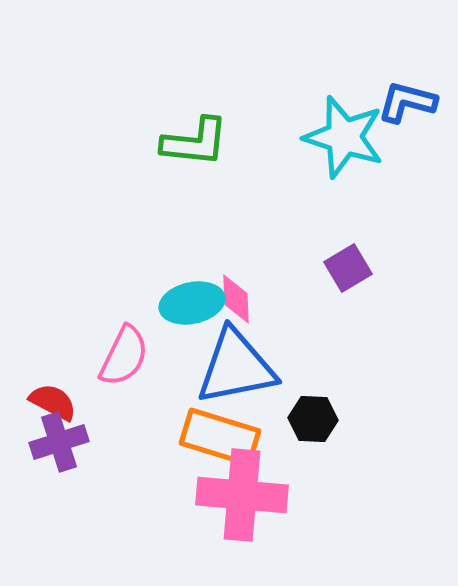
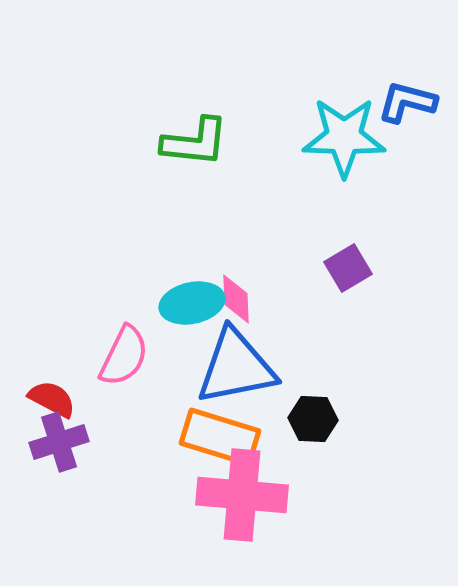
cyan star: rotated 16 degrees counterclockwise
red semicircle: moved 1 px left, 3 px up
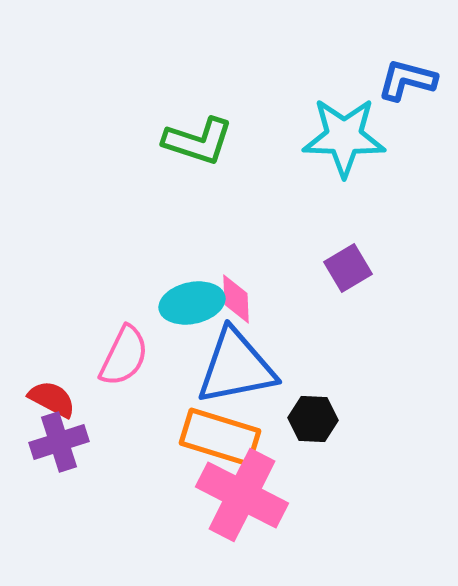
blue L-shape: moved 22 px up
green L-shape: moved 3 px right, 1 px up; rotated 12 degrees clockwise
pink cross: rotated 22 degrees clockwise
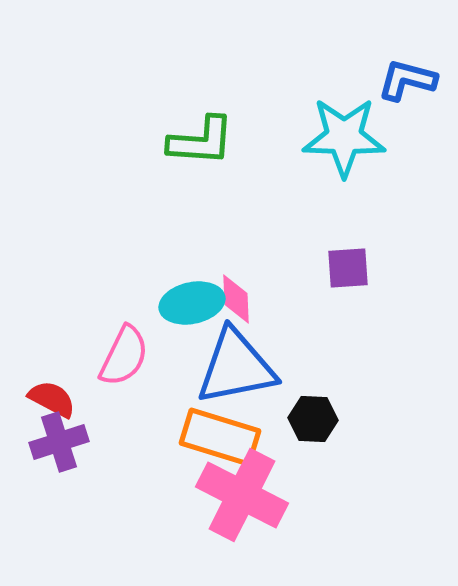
green L-shape: moved 3 px right; rotated 14 degrees counterclockwise
purple square: rotated 27 degrees clockwise
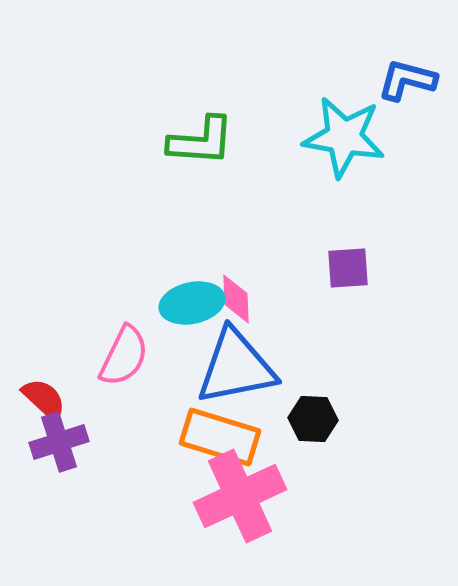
cyan star: rotated 8 degrees clockwise
red semicircle: moved 8 px left; rotated 15 degrees clockwise
pink cross: moved 2 px left, 1 px down; rotated 38 degrees clockwise
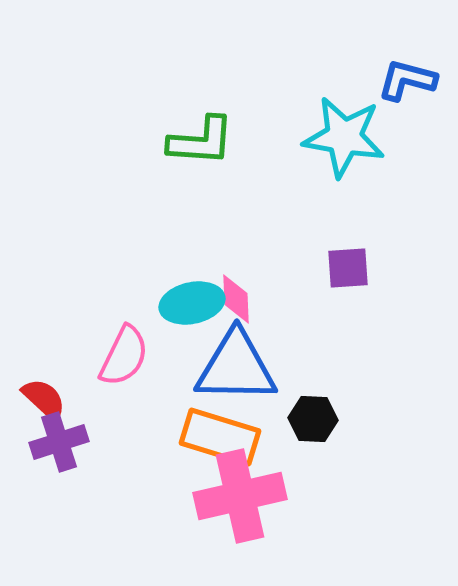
blue triangle: rotated 12 degrees clockwise
pink cross: rotated 12 degrees clockwise
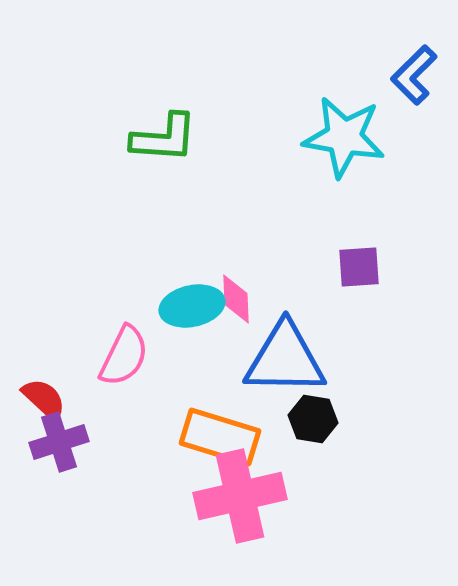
blue L-shape: moved 7 px right, 5 px up; rotated 60 degrees counterclockwise
green L-shape: moved 37 px left, 3 px up
purple square: moved 11 px right, 1 px up
cyan ellipse: moved 3 px down
blue triangle: moved 49 px right, 8 px up
black hexagon: rotated 6 degrees clockwise
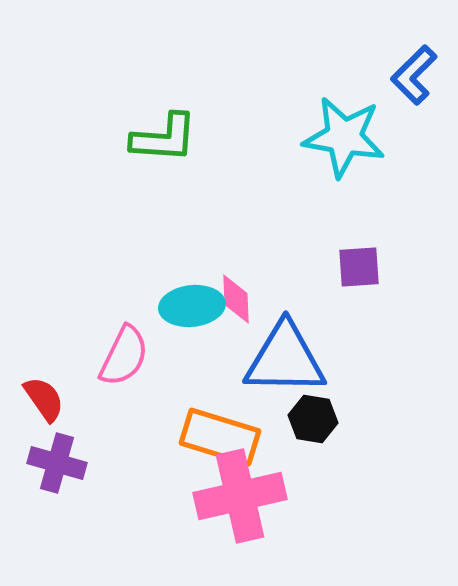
cyan ellipse: rotated 6 degrees clockwise
red semicircle: rotated 12 degrees clockwise
purple cross: moved 2 px left, 21 px down; rotated 34 degrees clockwise
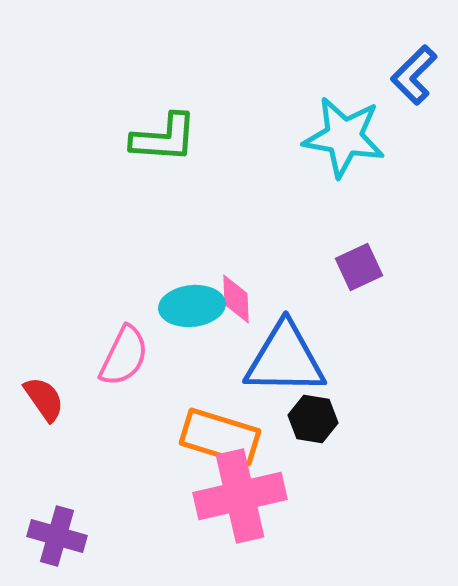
purple square: rotated 21 degrees counterclockwise
purple cross: moved 73 px down
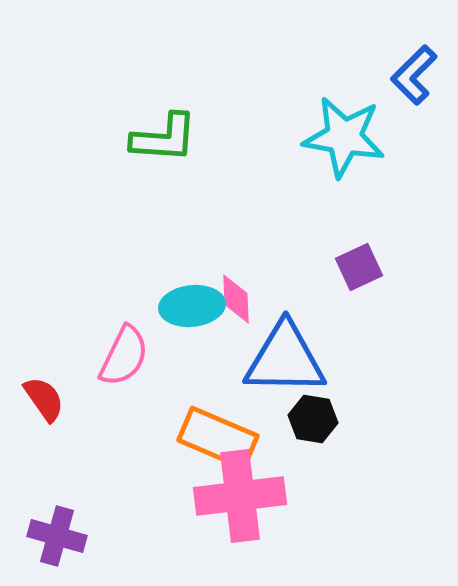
orange rectangle: moved 2 px left, 1 px down; rotated 6 degrees clockwise
pink cross: rotated 6 degrees clockwise
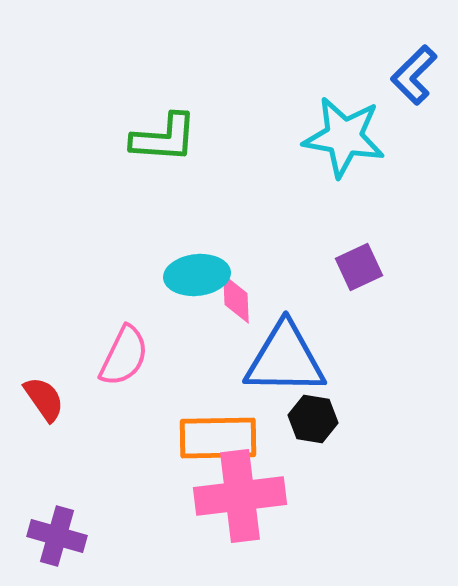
cyan ellipse: moved 5 px right, 31 px up
orange rectangle: rotated 24 degrees counterclockwise
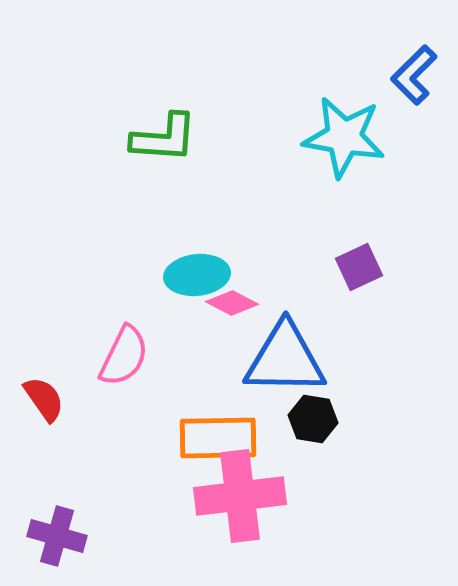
pink diamond: moved 4 px left, 4 px down; rotated 60 degrees counterclockwise
